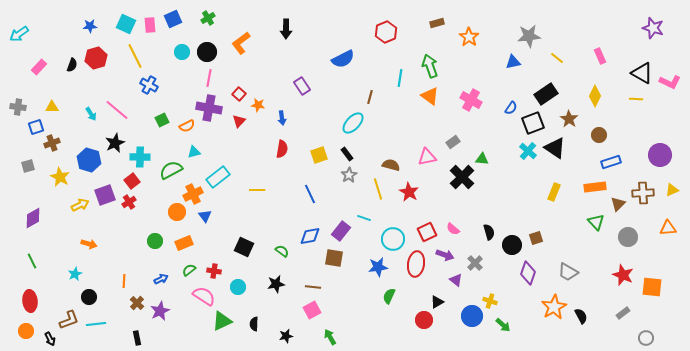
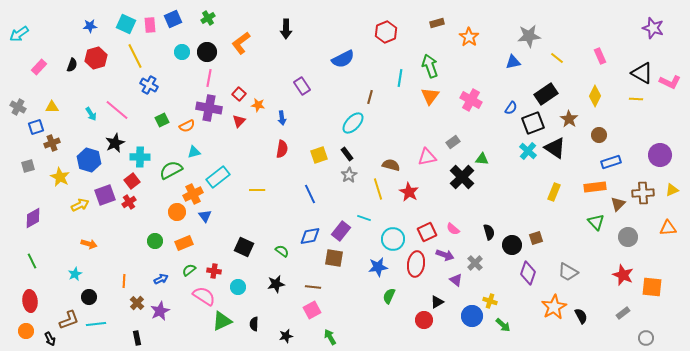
orange triangle at (430, 96): rotated 30 degrees clockwise
gray cross at (18, 107): rotated 21 degrees clockwise
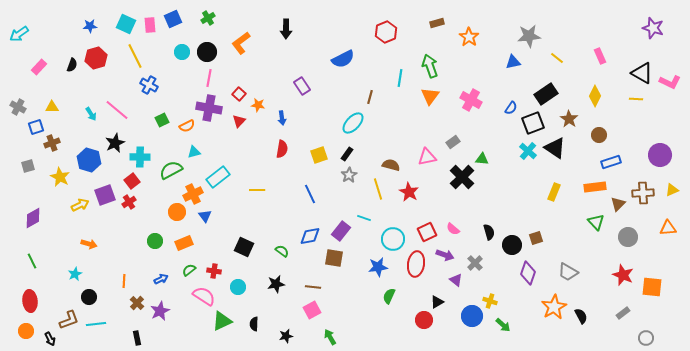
black rectangle at (347, 154): rotated 72 degrees clockwise
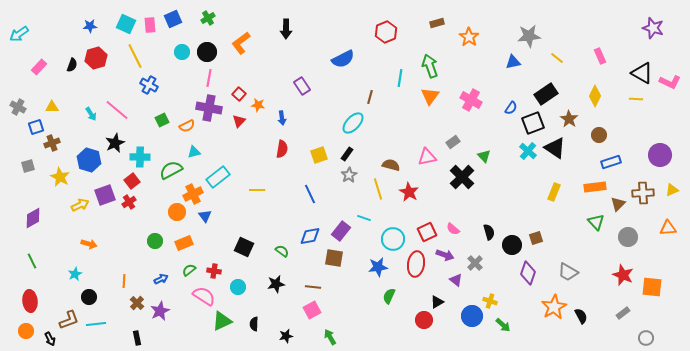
green triangle at (482, 159): moved 2 px right, 3 px up; rotated 40 degrees clockwise
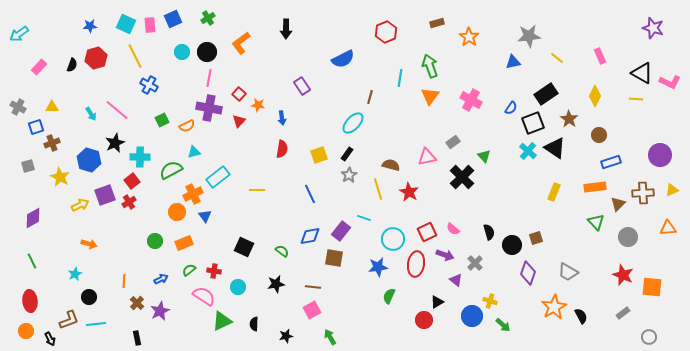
gray circle at (646, 338): moved 3 px right, 1 px up
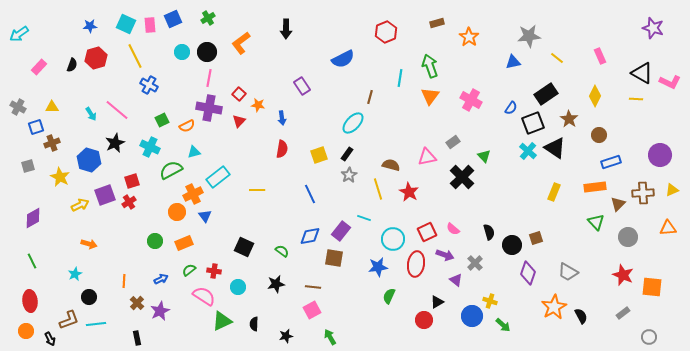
cyan cross at (140, 157): moved 10 px right, 10 px up; rotated 24 degrees clockwise
red square at (132, 181): rotated 21 degrees clockwise
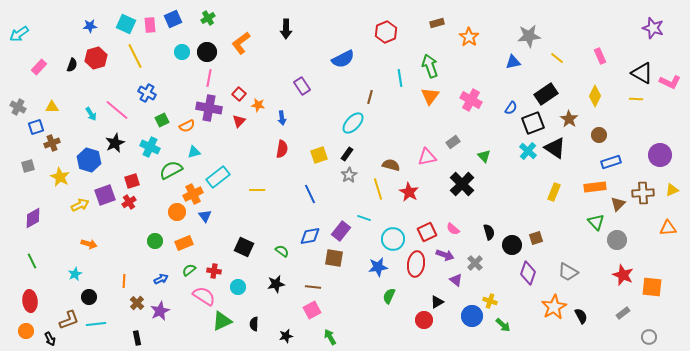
cyan line at (400, 78): rotated 18 degrees counterclockwise
blue cross at (149, 85): moved 2 px left, 8 px down
black cross at (462, 177): moved 7 px down
gray circle at (628, 237): moved 11 px left, 3 px down
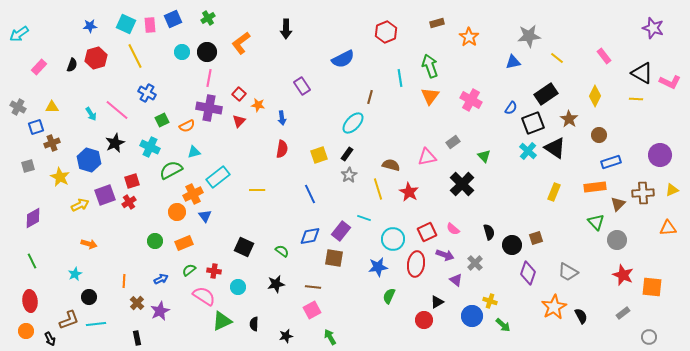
pink rectangle at (600, 56): moved 4 px right; rotated 14 degrees counterclockwise
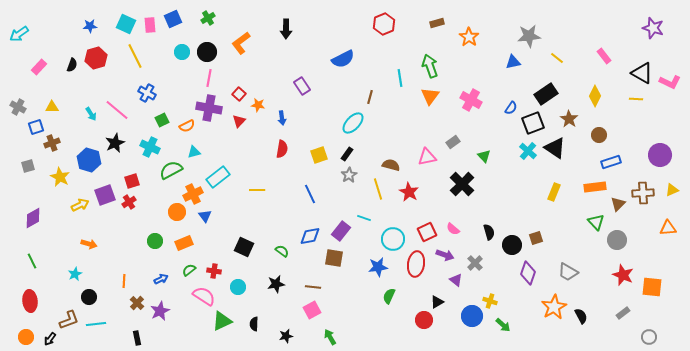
red hexagon at (386, 32): moved 2 px left, 8 px up
orange circle at (26, 331): moved 6 px down
black arrow at (50, 339): rotated 64 degrees clockwise
